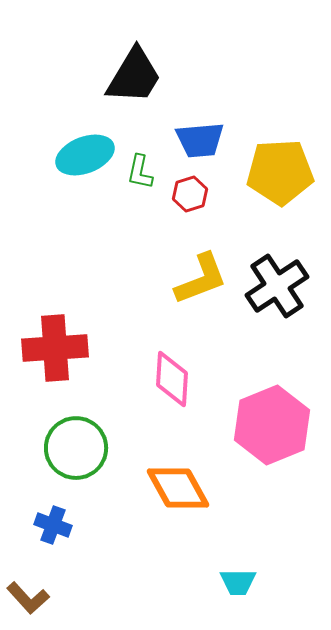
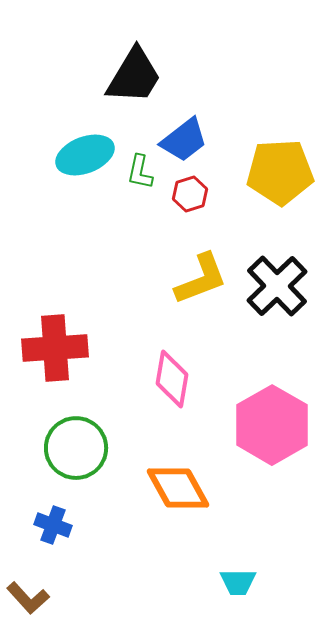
blue trapezoid: moved 16 px left; rotated 33 degrees counterclockwise
black cross: rotated 10 degrees counterclockwise
pink diamond: rotated 6 degrees clockwise
pink hexagon: rotated 8 degrees counterclockwise
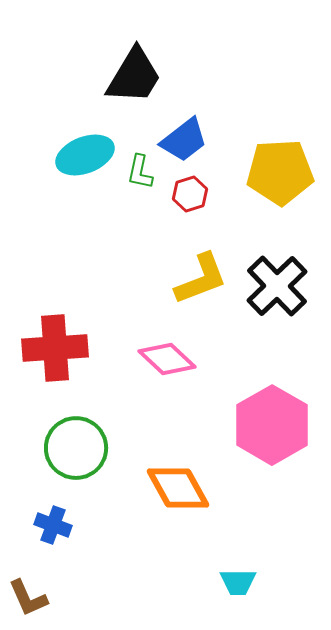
pink diamond: moved 5 px left, 20 px up; rotated 56 degrees counterclockwise
brown L-shape: rotated 18 degrees clockwise
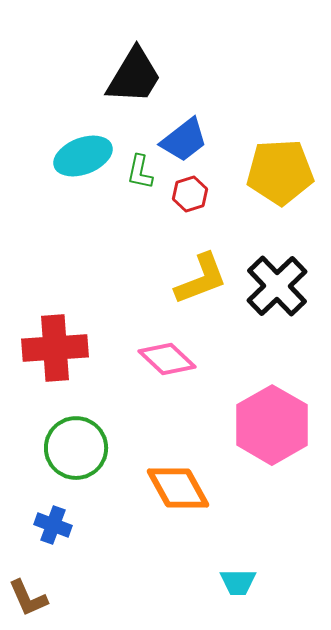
cyan ellipse: moved 2 px left, 1 px down
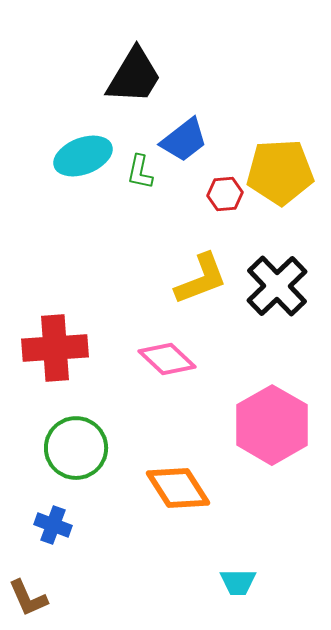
red hexagon: moved 35 px right; rotated 12 degrees clockwise
orange diamond: rotated 4 degrees counterclockwise
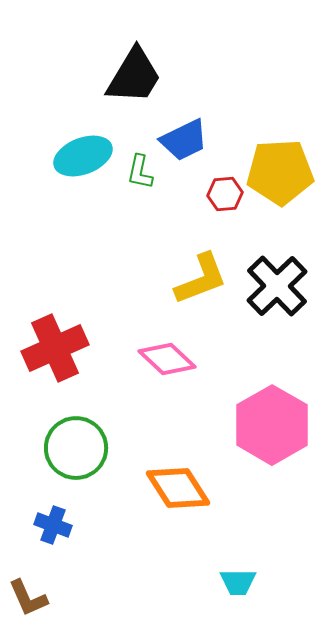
blue trapezoid: rotated 12 degrees clockwise
red cross: rotated 20 degrees counterclockwise
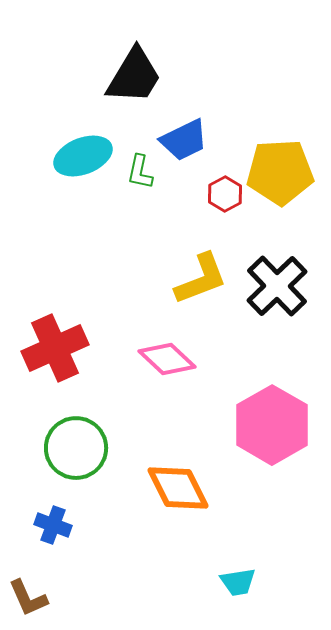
red hexagon: rotated 24 degrees counterclockwise
orange diamond: rotated 6 degrees clockwise
cyan trapezoid: rotated 9 degrees counterclockwise
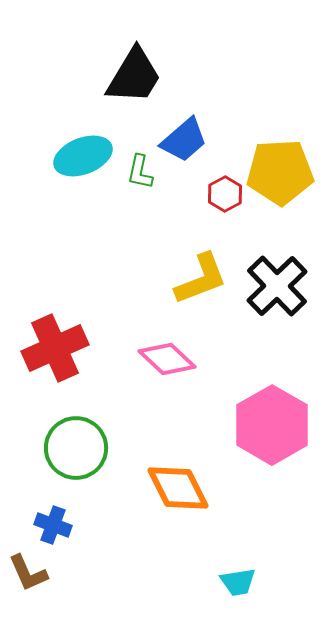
blue trapezoid: rotated 15 degrees counterclockwise
brown L-shape: moved 25 px up
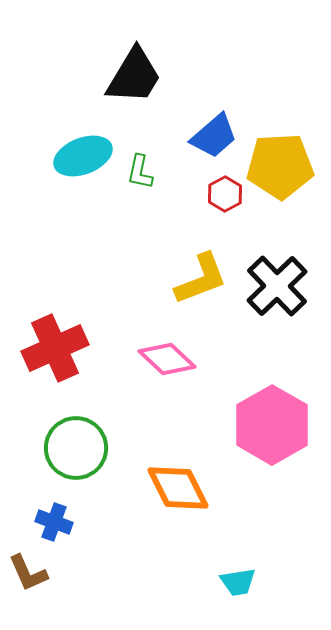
blue trapezoid: moved 30 px right, 4 px up
yellow pentagon: moved 6 px up
blue cross: moved 1 px right, 3 px up
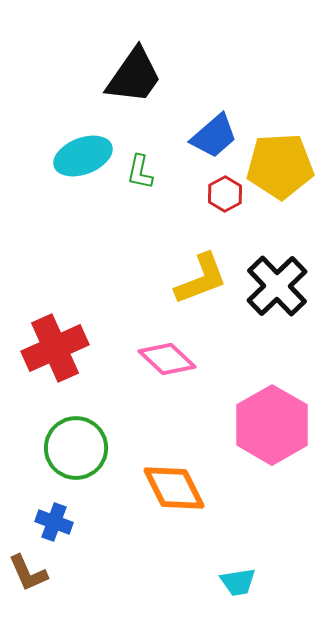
black trapezoid: rotated 4 degrees clockwise
orange diamond: moved 4 px left
